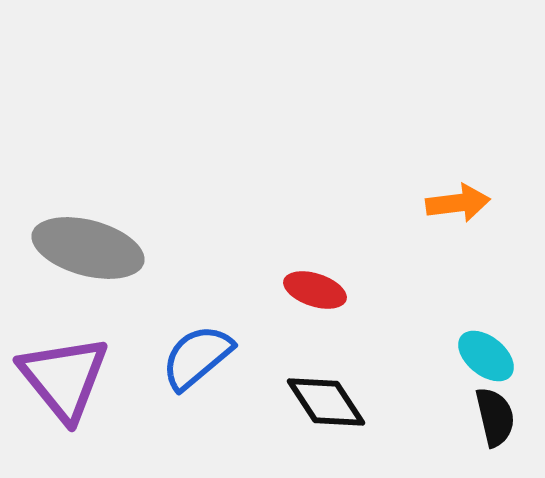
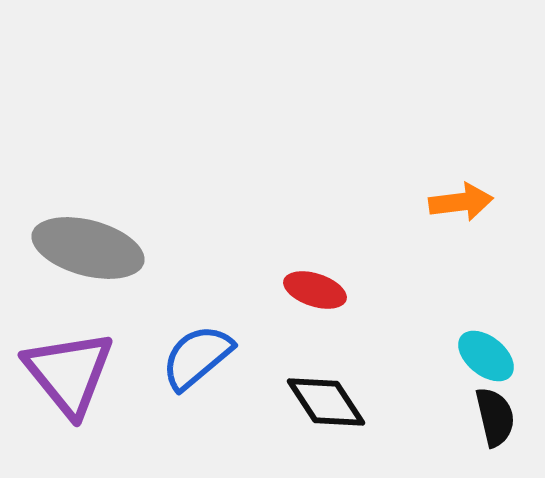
orange arrow: moved 3 px right, 1 px up
purple triangle: moved 5 px right, 5 px up
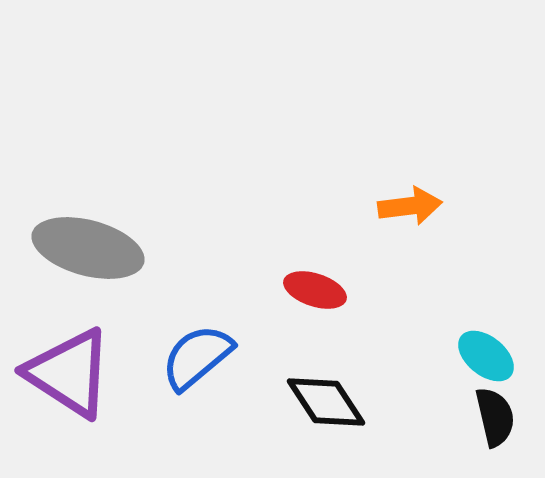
orange arrow: moved 51 px left, 4 px down
purple triangle: rotated 18 degrees counterclockwise
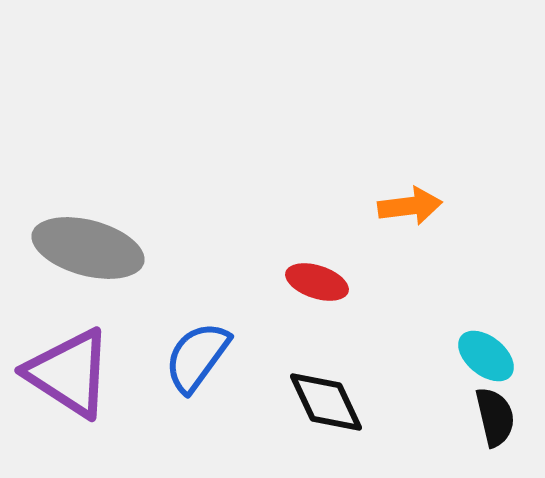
red ellipse: moved 2 px right, 8 px up
blue semicircle: rotated 14 degrees counterclockwise
black diamond: rotated 8 degrees clockwise
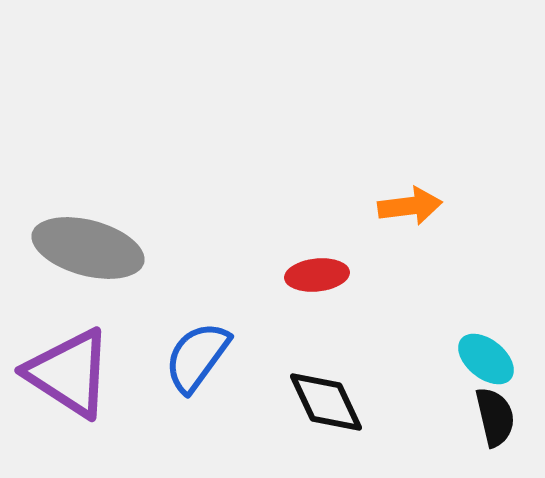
red ellipse: moved 7 px up; rotated 24 degrees counterclockwise
cyan ellipse: moved 3 px down
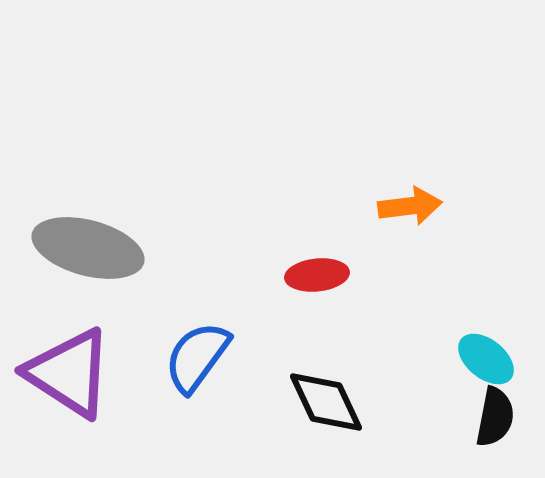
black semicircle: rotated 24 degrees clockwise
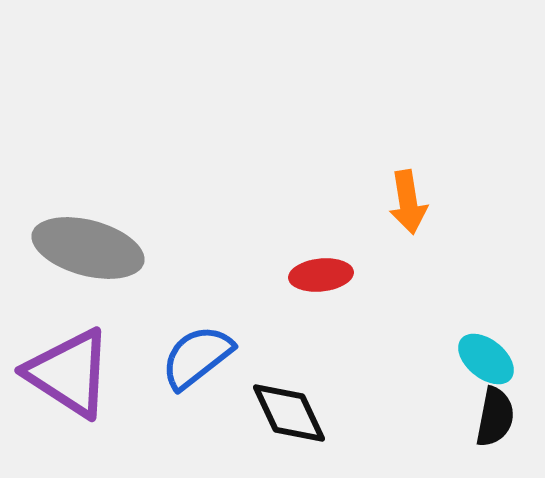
orange arrow: moved 2 px left, 4 px up; rotated 88 degrees clockwise
red ellipse: moved 4 px right
blue semicircle: rotated 16 degrees clockwise
black diamond: moved 37 px left, 11 px down
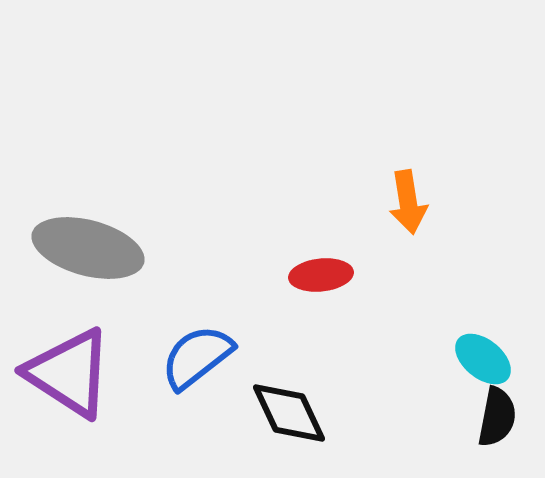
cyan ellipse: moved 3 px left
black semicircle: moved 2 px right
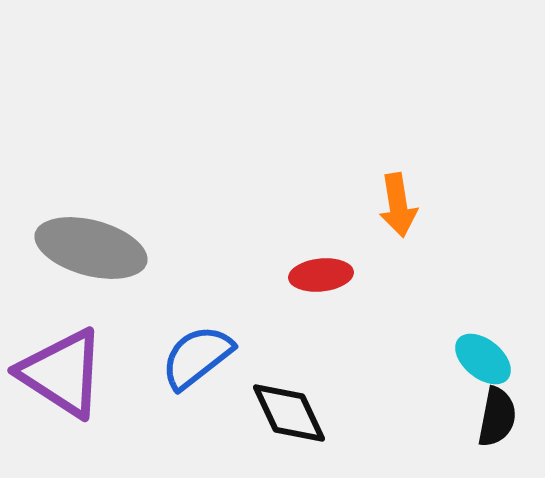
orange arrow: moved 10 px left, 3 px down
gray ellipse: moved 3 px right
purple triangle: moved 7 px left
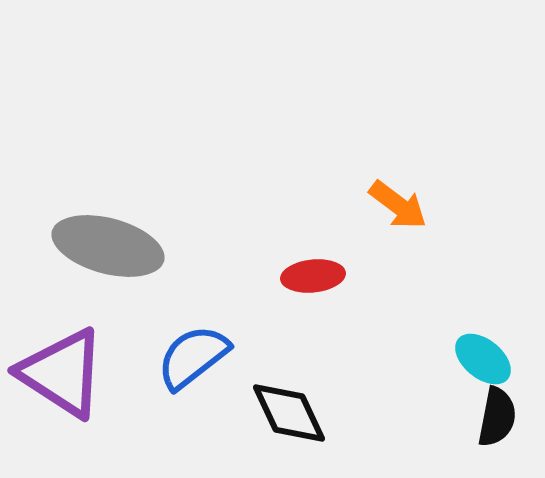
orange arrow: rotated 44 degrees counterclockwise
gray ellipse: moved 17 px right, 2 px up
red ellipse: moved 8 px left, 1 px down
blue semicircle: moved 4 px left
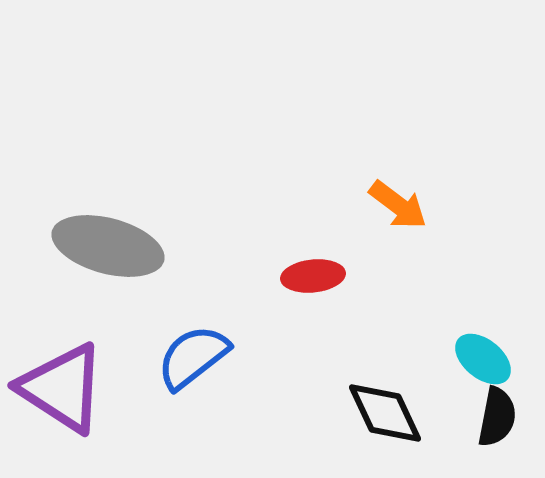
purple triangle: moved 15 px down
black diamond: moved 96 px right
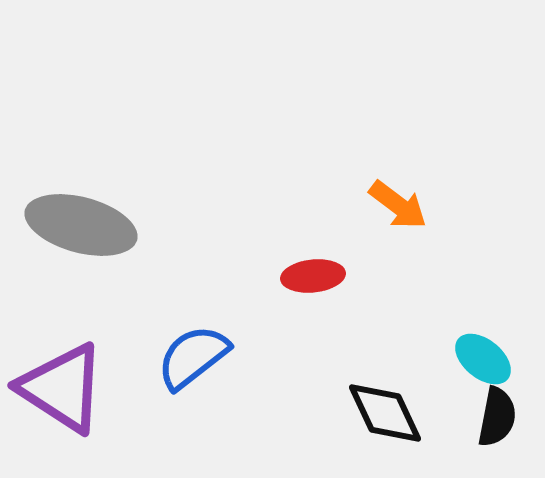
gray ellipse: moved 27 px left, 21 px up
